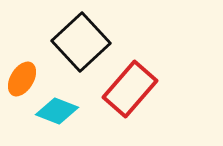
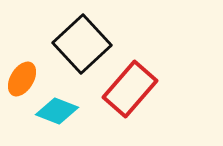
black square: moved 1 px right, 2 px down
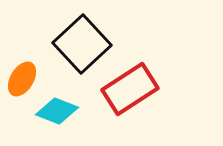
red rectangle: rotated 16 degrees clockwise
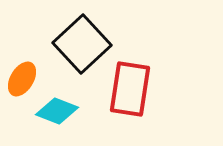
red rectangle: rotated 48 degrees counterclockwise
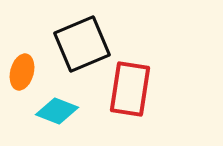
black square: rotated 20 degrees clockwise
orange ellipse: moved 7 px up; rotated 16 degrees counterclockwise
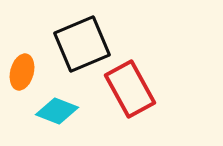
red rectangle: rotated 38 degrees counterclockwise
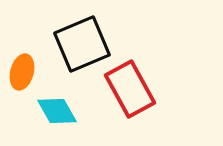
cyan diamond: rotated 39 degrees clockwise
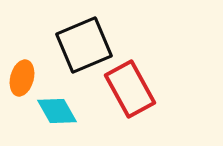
black square: moved 2 px right, 1 px down
orange ellipse: moved 6 px down
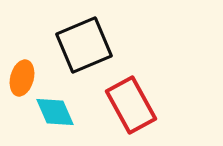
red rectangle: moved 1 px right, 16 px down
cyan diamond: moved 2 px left, 1 px down; rotated 6 degrees clockwise
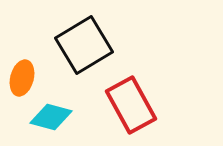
black square: rotated 8 degrees counterclockwise
cyan diamond: moved 4 px left, 5 px down; rotated 51 degrees counterclockwise
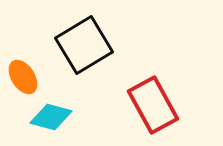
orange ellipse: moved 1 px right, 1 px up; rotated 48 degrees counterclockwise
red rectangle: moved 22 px right
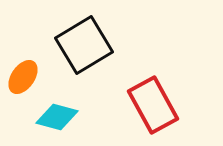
orange ellipse: rotated 68 degrees clockwise
cyan diamond: moved 6 px right
